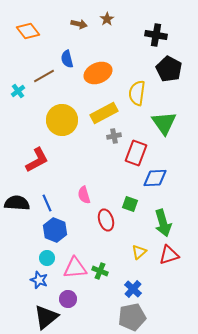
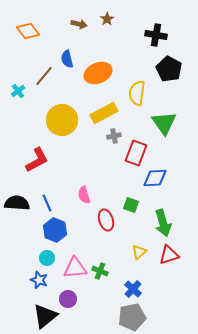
brown line: rotated 20 degrees counterclockwise
green square: moved 1 px right, 1 px down
black triangle: moved 1 px left, 1 px up
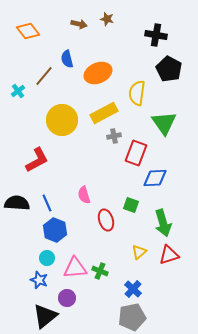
brown star: rotated 24 degrees counterclockwise
purple circle: moved 1 px left, 1 px up
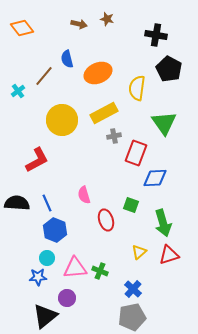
orange diamond: moved 6 px left, 3 px up
yellow semicircle: moved 5 px up
blue star: moved 1 px left, 3 px up; rotated 24 degrees counterclockwise
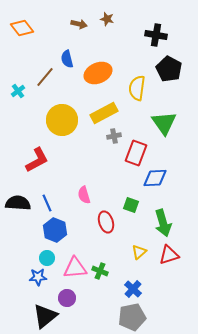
brown line: moved 1 px right, 1 px down
black semicircle: moved 1 px right
red ellipse: moved 2 px down
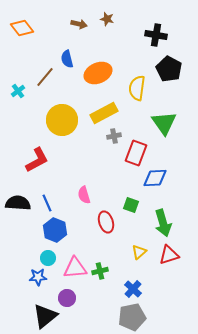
cyan circle: moved 1 px right
green cross: rotated 35 degrees counterclockwise
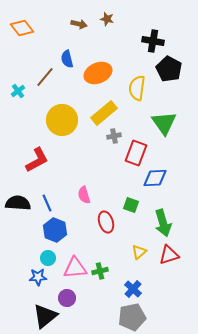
black cross: moved 3 px left, 6 px down
yellow rectangle: rotated 12 degrees counterclockwise
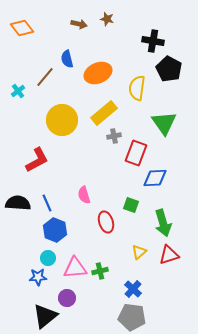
gray pentagon: rotated 20 degrees clockwise
